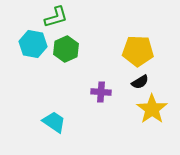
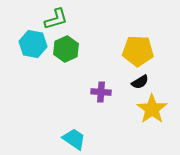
green L-shape: moved 2 px down
cyan trapezoid: moved 20 px right, 17 px down
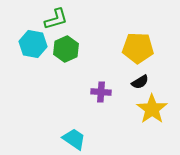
yellow pentagon: moved 3 px up
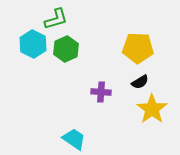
cyan hexagon: rotated 16 degrees clockwise
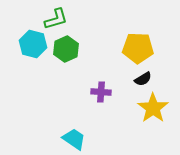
cyan hexagon: rotated 12 degrees counterclockwise
black semicircle: moved 3 px right, 3 px up
yellow star: moved 1 px right, 1 px up
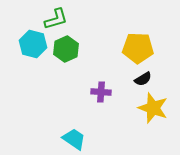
yellow star: rotated 16 degrees counterclockwise
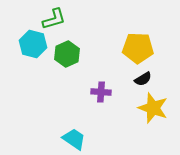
green L-shape: moved 2 px left
green hexagon: moved 1 px right, 5 px down
